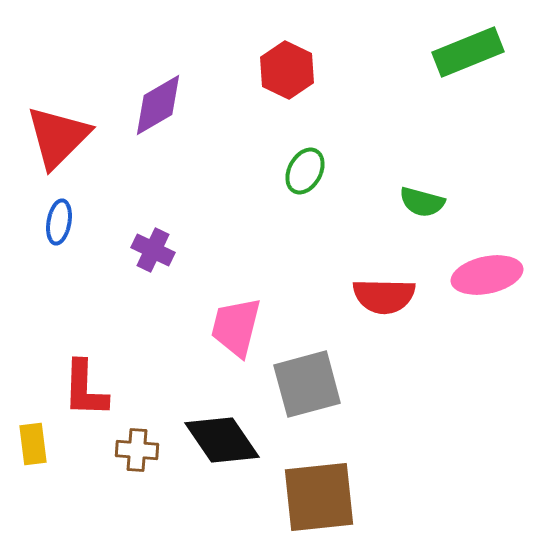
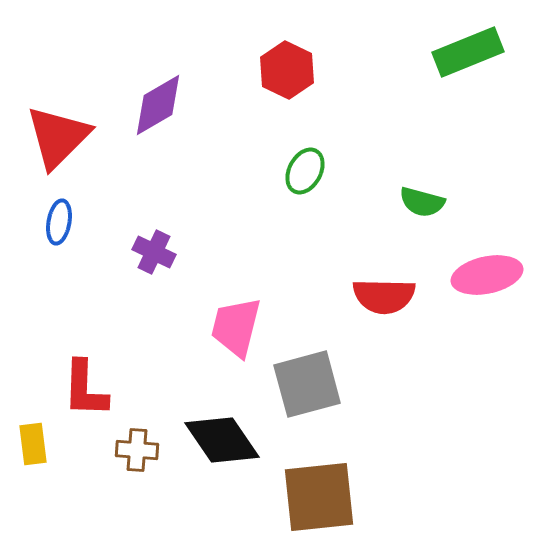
purple cross: moved 1 px right, 2 px down
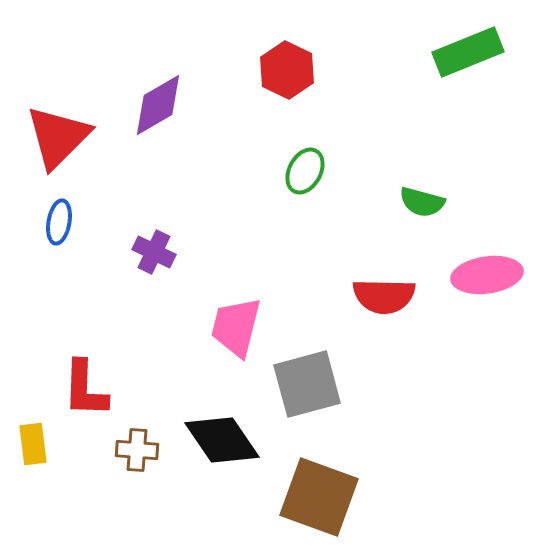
pink ellipse: rotated 4 degrees clockwise
brown square: rotated 26 degrees clockwise
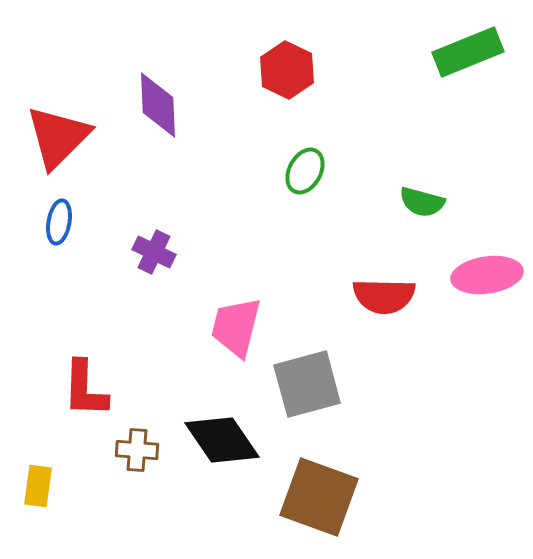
purple diamond: rotated 62 degrees counterclockwise
yellow rectangle: moved 5 px right, 42 px down; rotated 15 degrees clockwise
